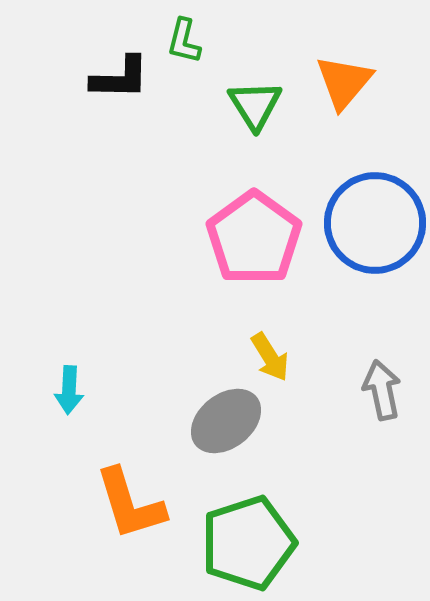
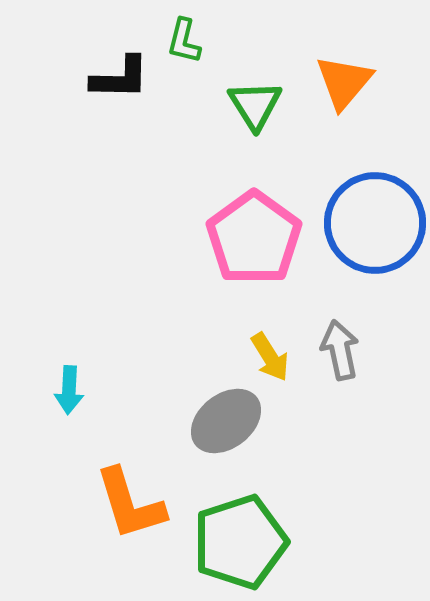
gray arrow: moved 42 px left, 40 px up
green pentagon: moved 8 px left, 1 px up
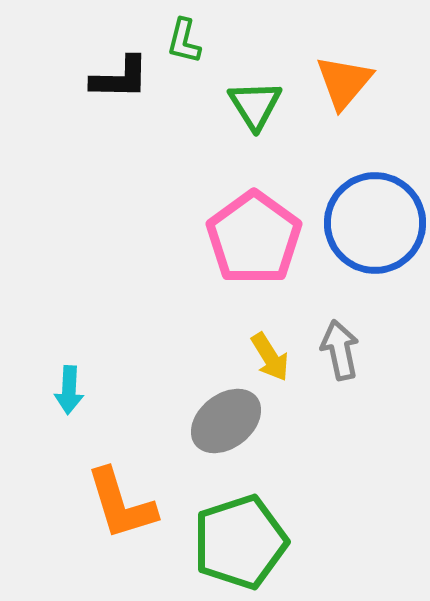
orange L-shape: moved 9 px left
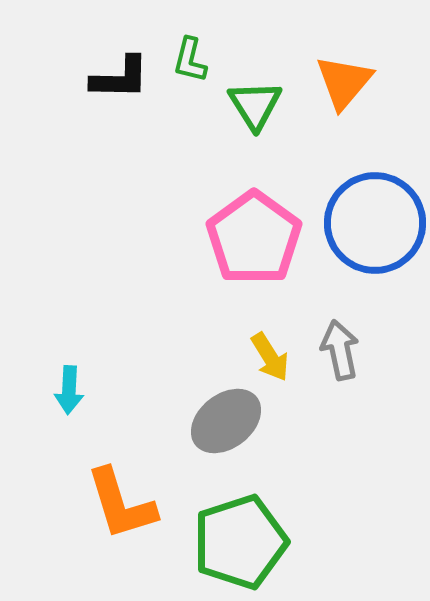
green L-shape: moved 6 px right, 19 px down
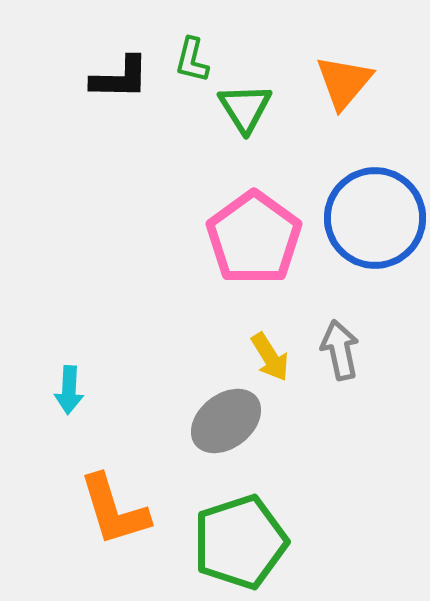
green L-shape: moved 2 px right
green triangle: moved 10 px left, 3 px down
blue circle: moved 5 px up
orange L-shape: moved 7 px left, 6 px down
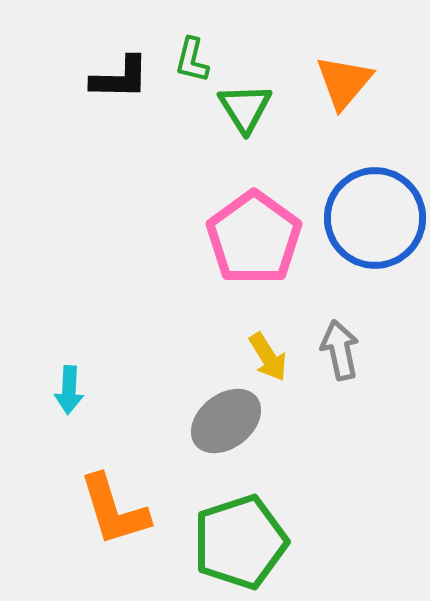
yellow arrow: moved 2 px left
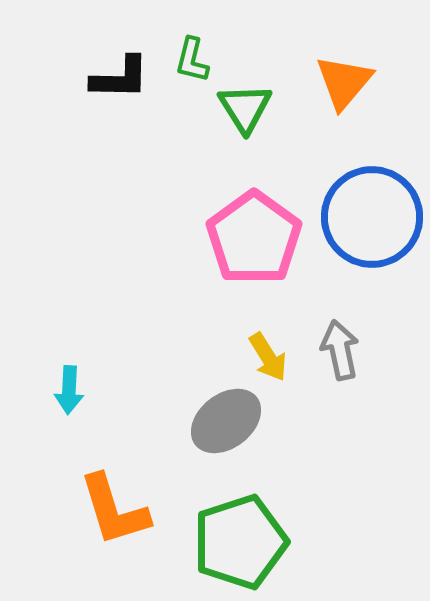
blue circle: moved 3 px left, 1 px up
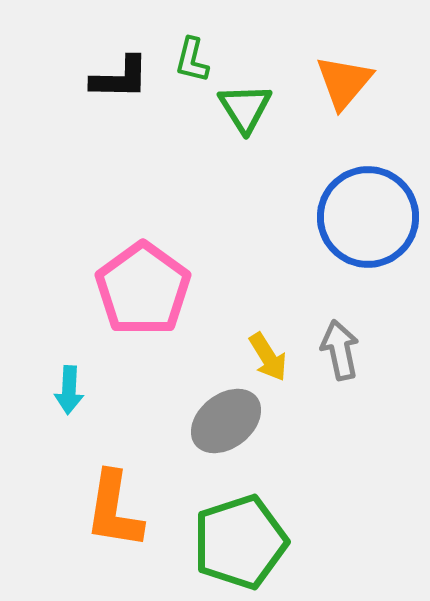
blue circle: moved 4 px left
pink pentagon: moved 111 px left, 51 px down
orange L-shape: rotated 26 degrees clockwise
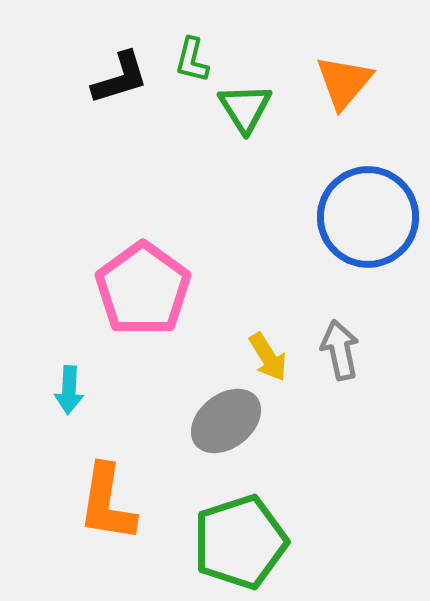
black L-shape: rotated 18 degrees counterclockwise
orange L-shape: moved 7 px left, 7 px up
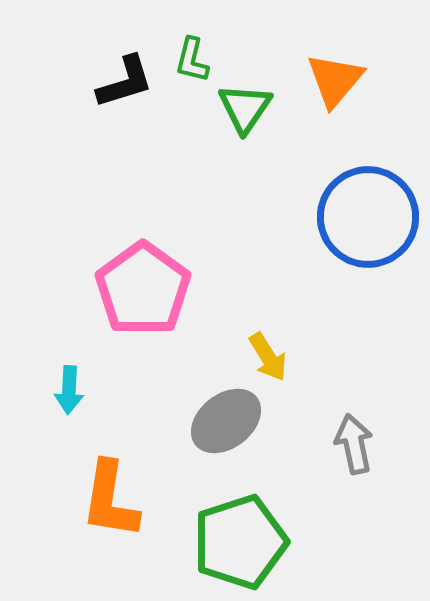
black L-shape: moved 5 px right, 4 px down
orange triangle: moved 9 px left, 2 px up
green triangle: rotated 6 degrees clockwise
gray arrow: moved 14 px right, 94 px down
orange L-shape: moved 3 px right, 3 px up
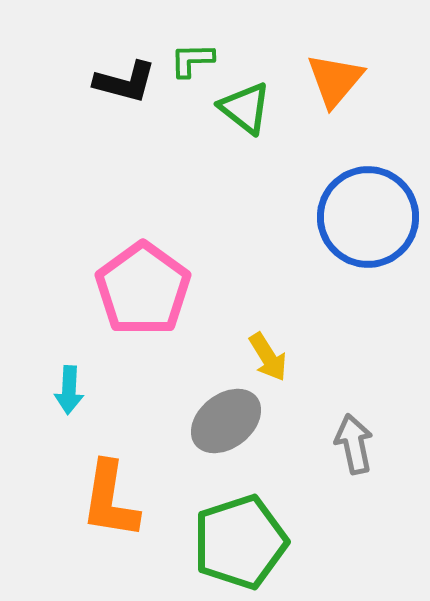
green L-shape: rotated 75 degrees clockwise
black L-shape: rotated 32 degrees clockwise
green triangle: rotated 26 degrees counterclockwise
